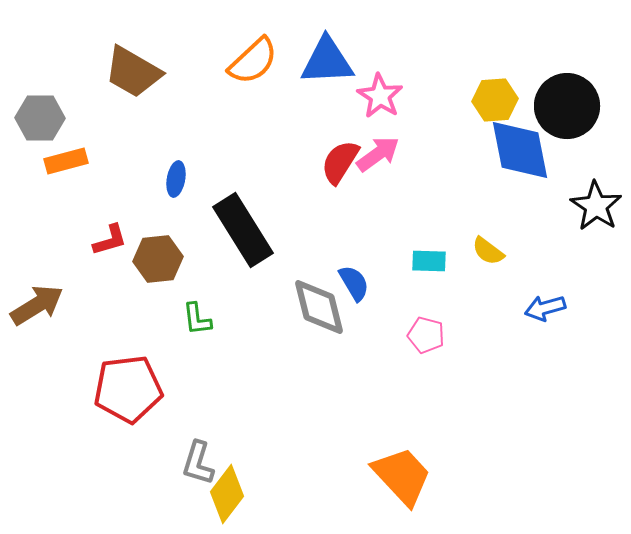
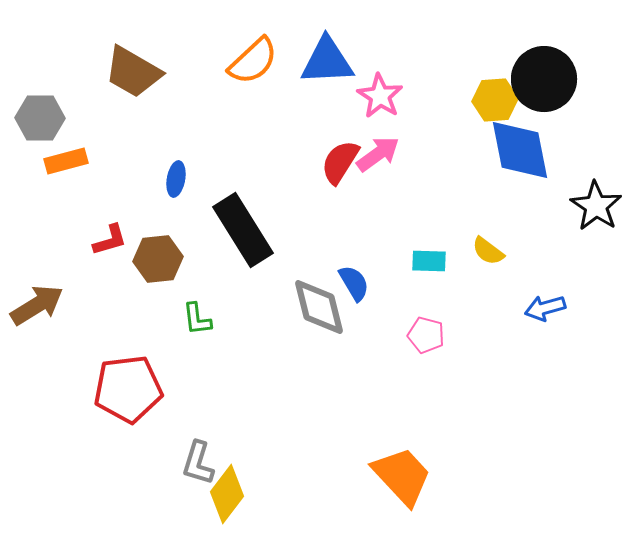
black circle: moved 23 px left, 27 px up
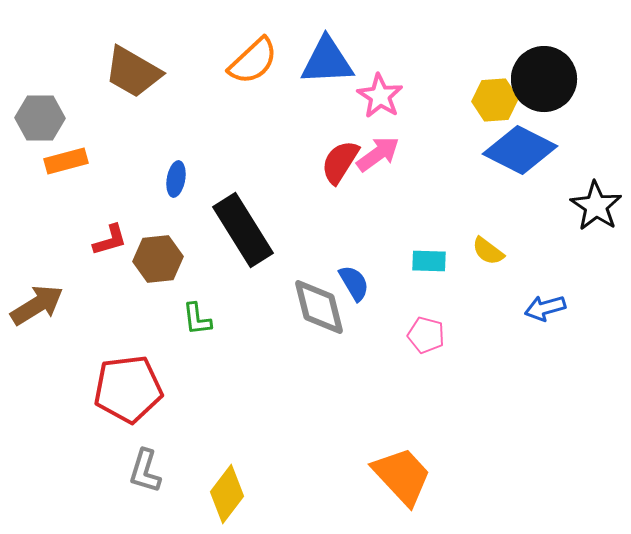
blue diamond: rotated 52 degrees counterclockwise
gray L-shape: moved 53 px left, 8 px down
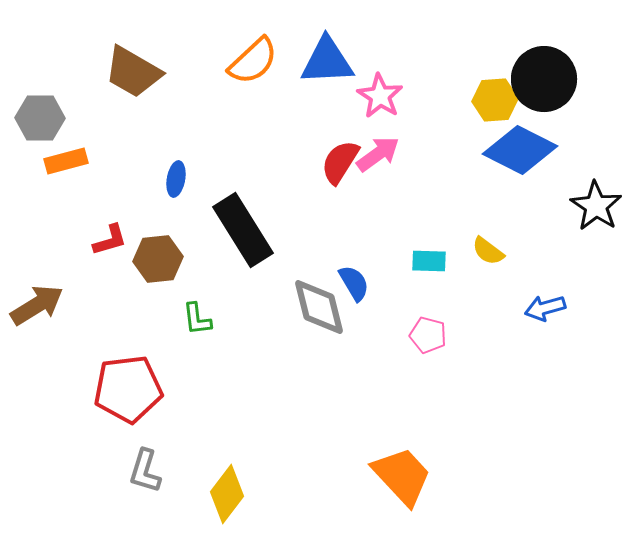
pink pentagon: moved 2 px right
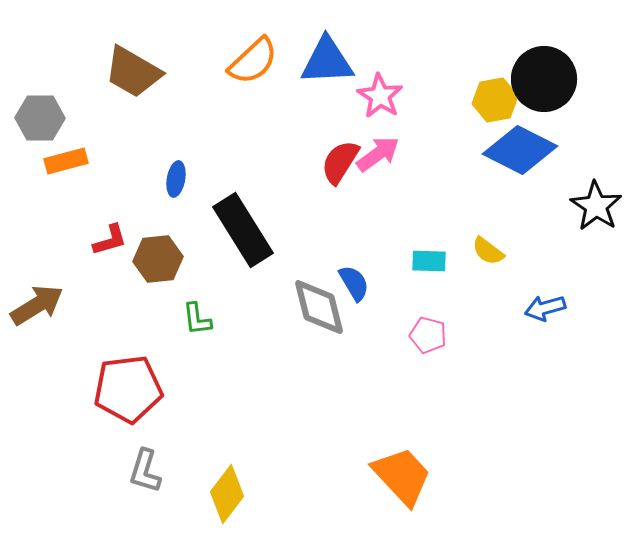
yellow hexagon: rotated 6 degrees counterclockwise
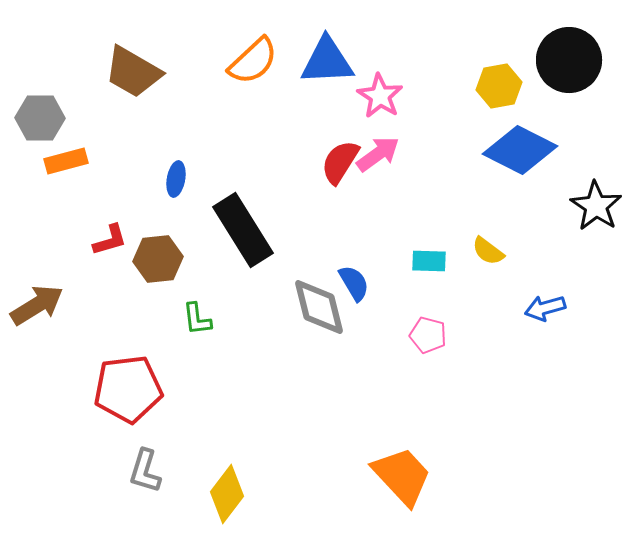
black circle: moved 25 px right, 19 px up
yellow hexagon: moved 4 px right, 14 px up
